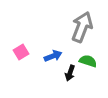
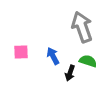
gray arrow: rotated 40 degrees counterclockwise
pink square: rotated 28 degrees clockwise
blue arrow: rotated 96 degrees counterclockwise
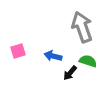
pink square: moved 3 px left, 1 px up; rotated 14 degrees counterclockwise
blue arrow: rotated 48 degrees counterclockwise
black arrow: rotated 21 degrees clockwise
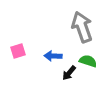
blue arrow: rotated 12 degrees counterclockwise
black arrow: moved 1 px left
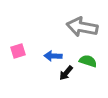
gray arrow: rotated 60 degrees counterclockwise
black arrow: moved 3 px left
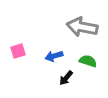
blue arrow: moved 1 px right; rotated 18 degrees counterclockwise
black arrow: moved 5 px down
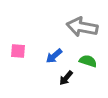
pink square: rotated 21 degrees clockwise
blue arrow: rotated 24 degrees counterclockwise
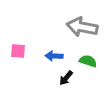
blue arrow: rotated 42 degrees clockwise
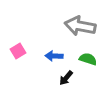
gray arrow: moved 2 px left, 1 px up
pink square: rotated 35 degrees counterclockwise
green semicircle: moved 2 px up
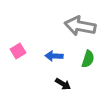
green semicircle: rotated 90 degrees clockwise
black arrow: moved 3 px left, 6 px down; rotated 98 degrees counterclockwise
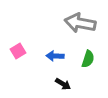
gray arrow: moved 3 px up
blue arrow: moved 1 px right
